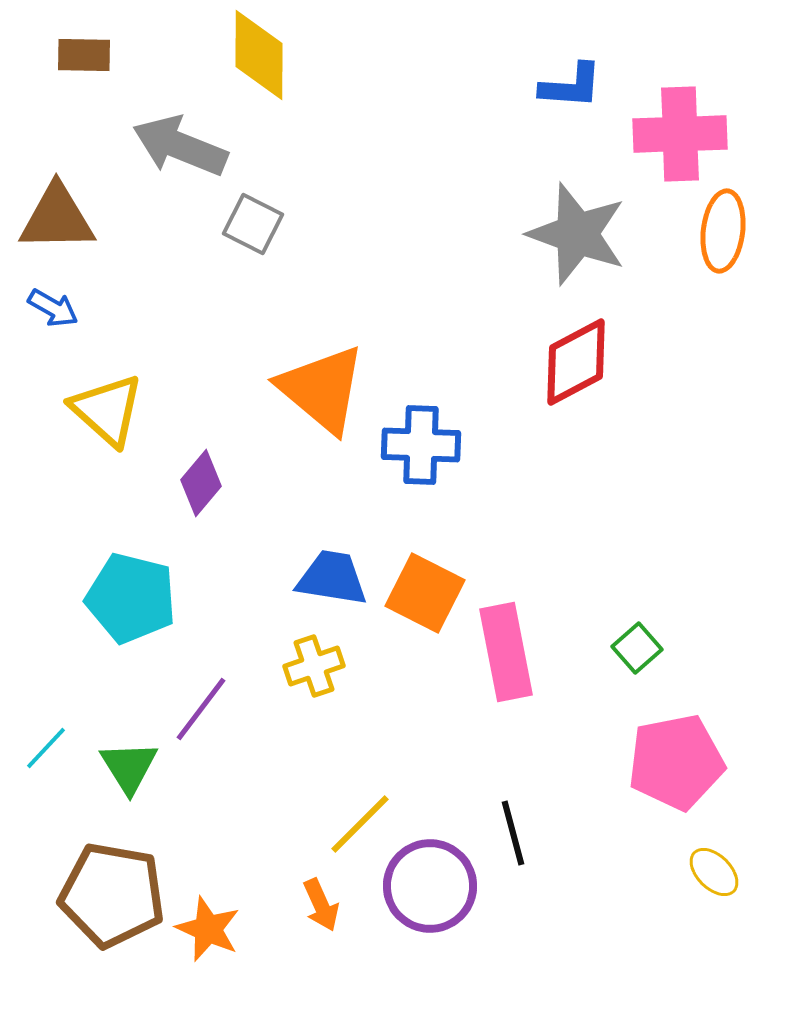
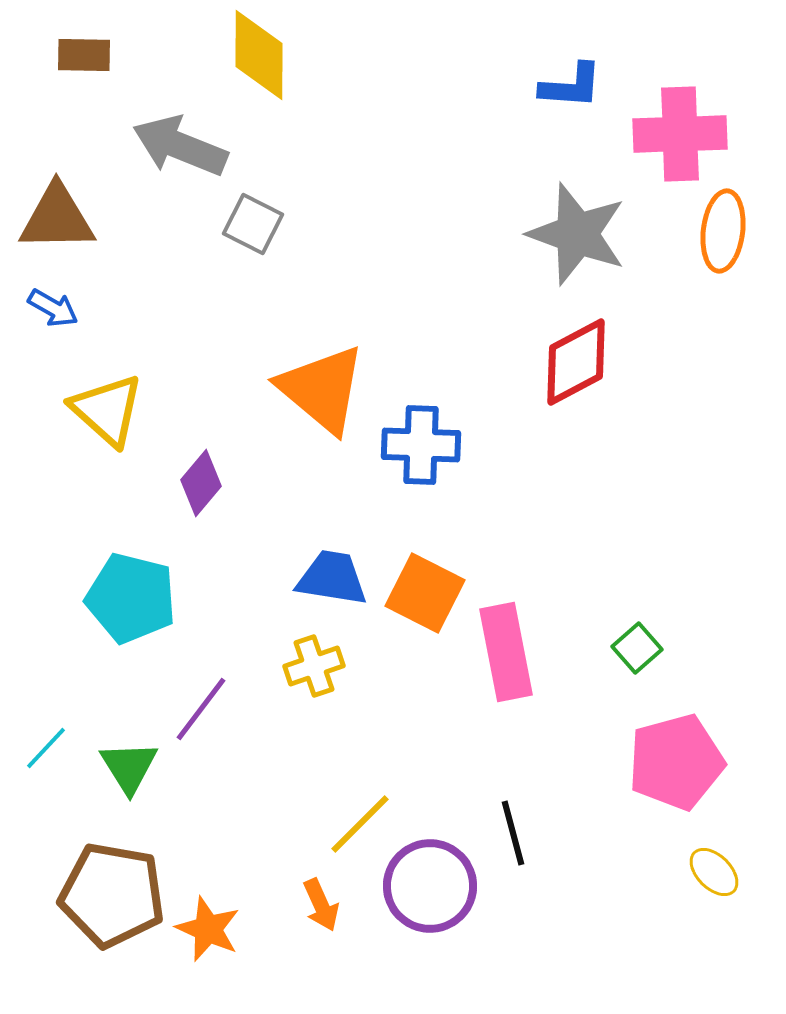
pink pentagon: rotated 4 degrees counterclockwise
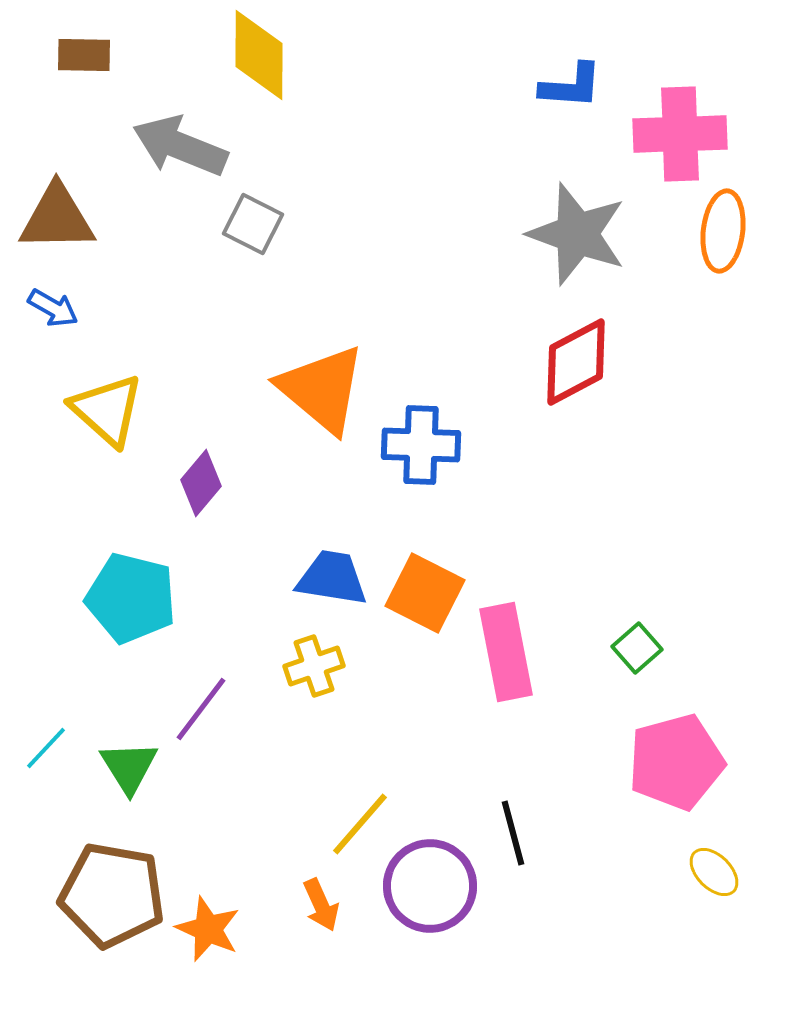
yellow line: rotated 4 degrees counterclockwise
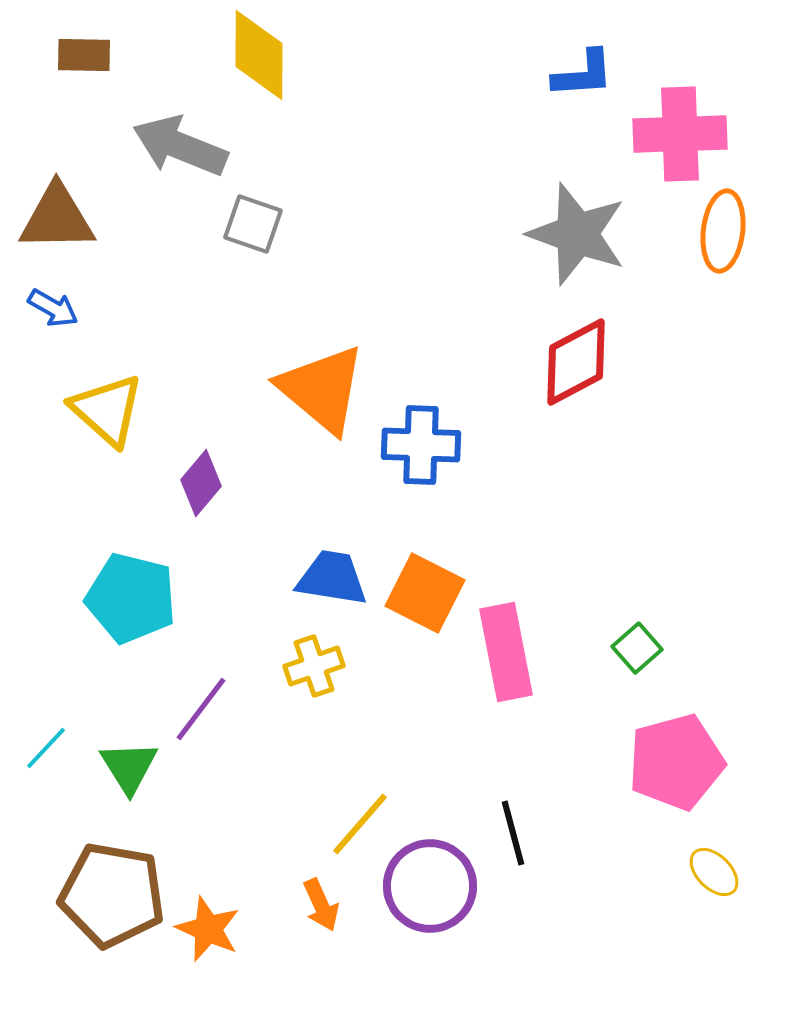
blue L-shape: moved 12 px right, 12 px up; rotated 8 degrees counterclockwise
gray square: rotated 8 degrees counterclockwise
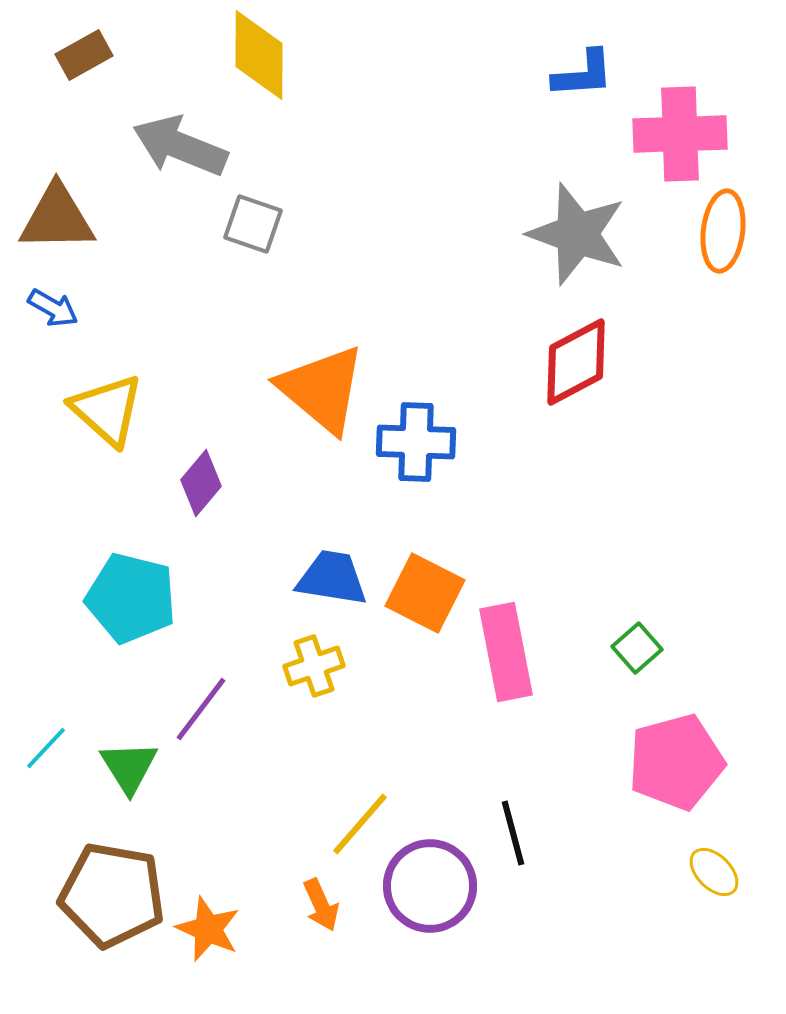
brown rectangle: rotated 30 degrees counterclockwise
blue cross: moved 5 px left, 3 px up
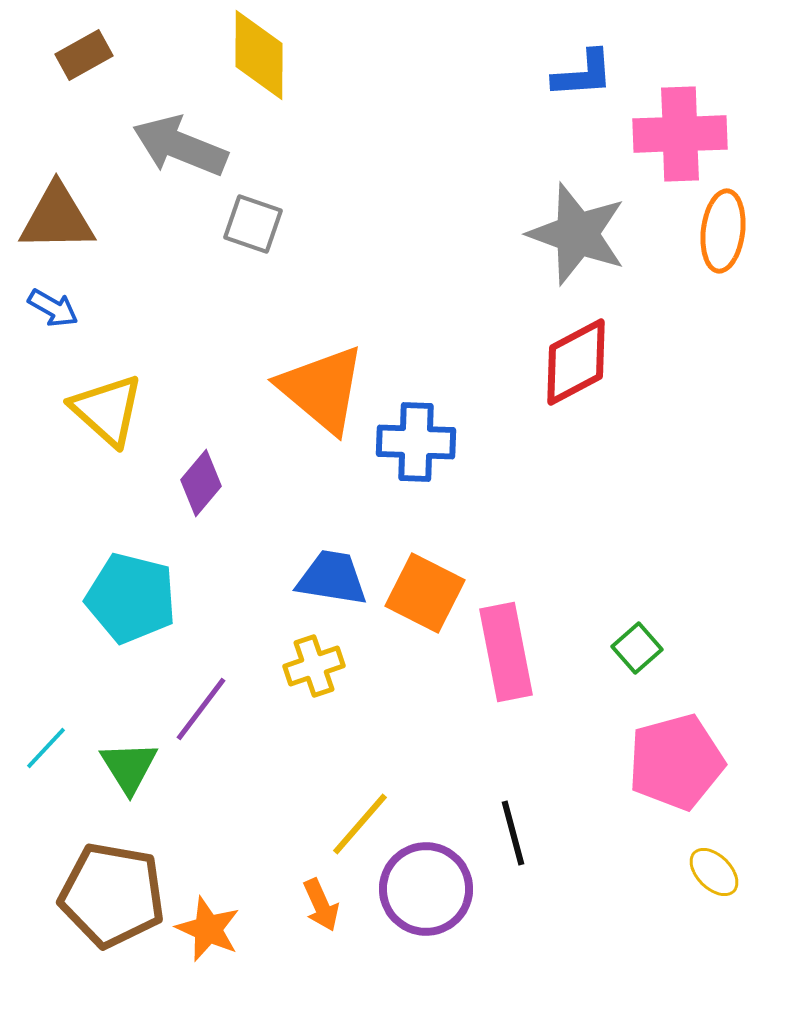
purple circle: moved 4 px left, 3 px down
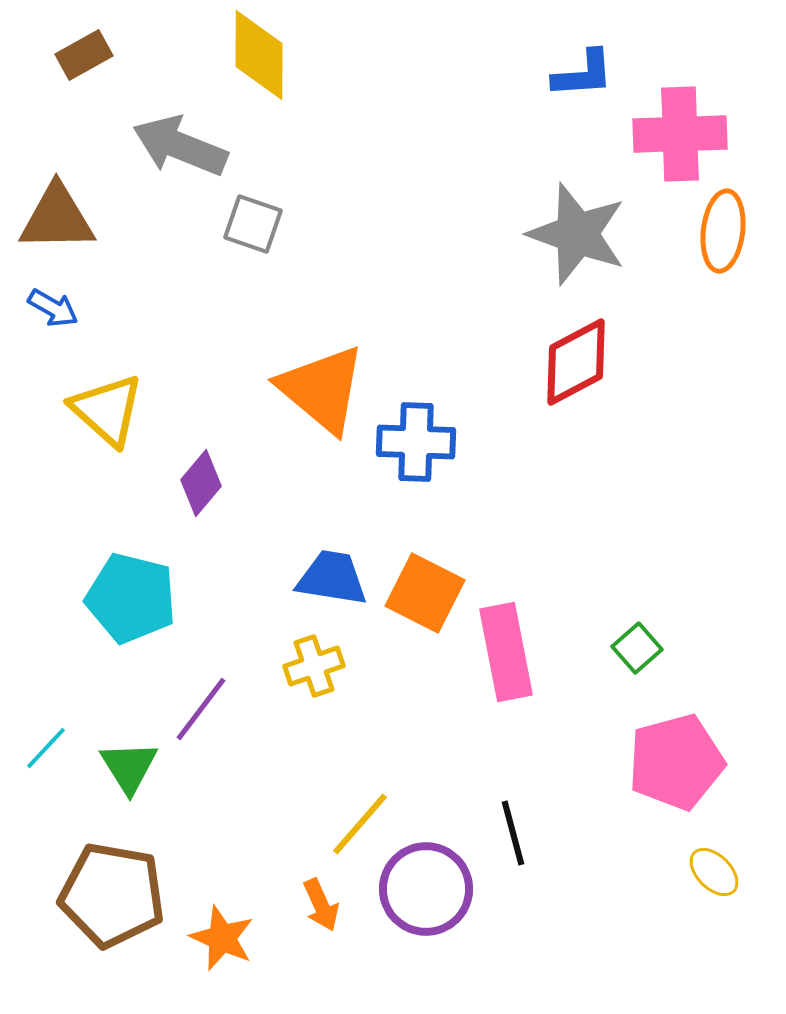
orange star: moved 14 px right, 9 px down
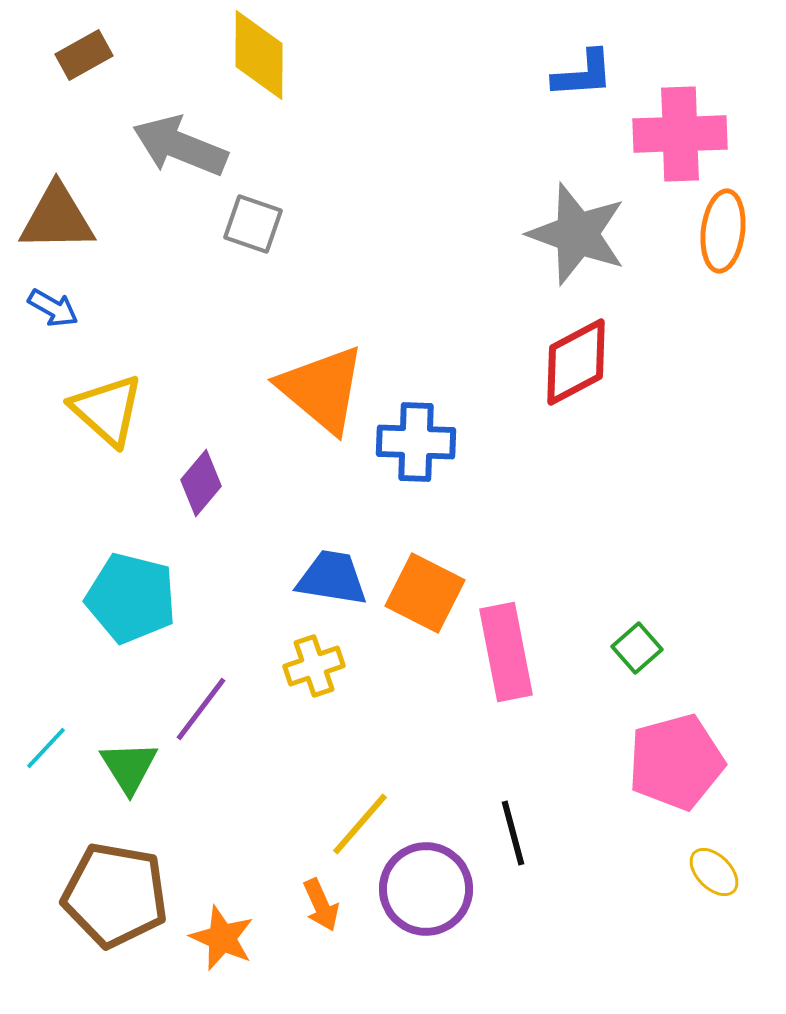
brown pentagon: moved 3 px right
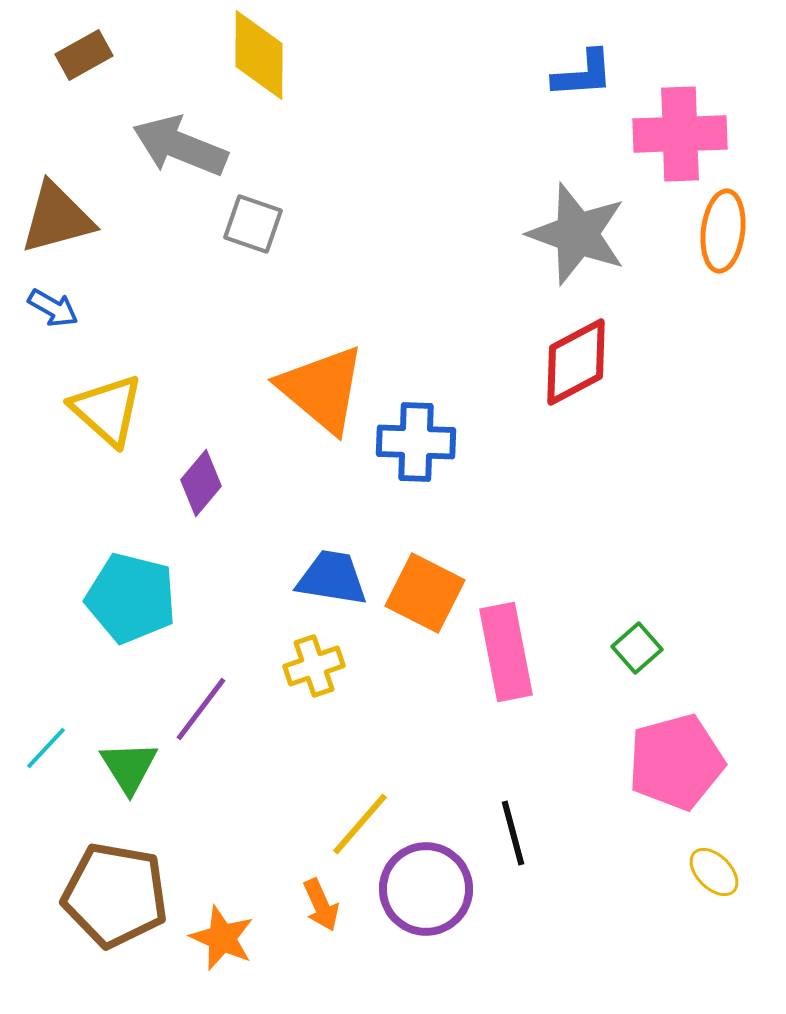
brown triangle: rotated 14 degrees counterclockwise
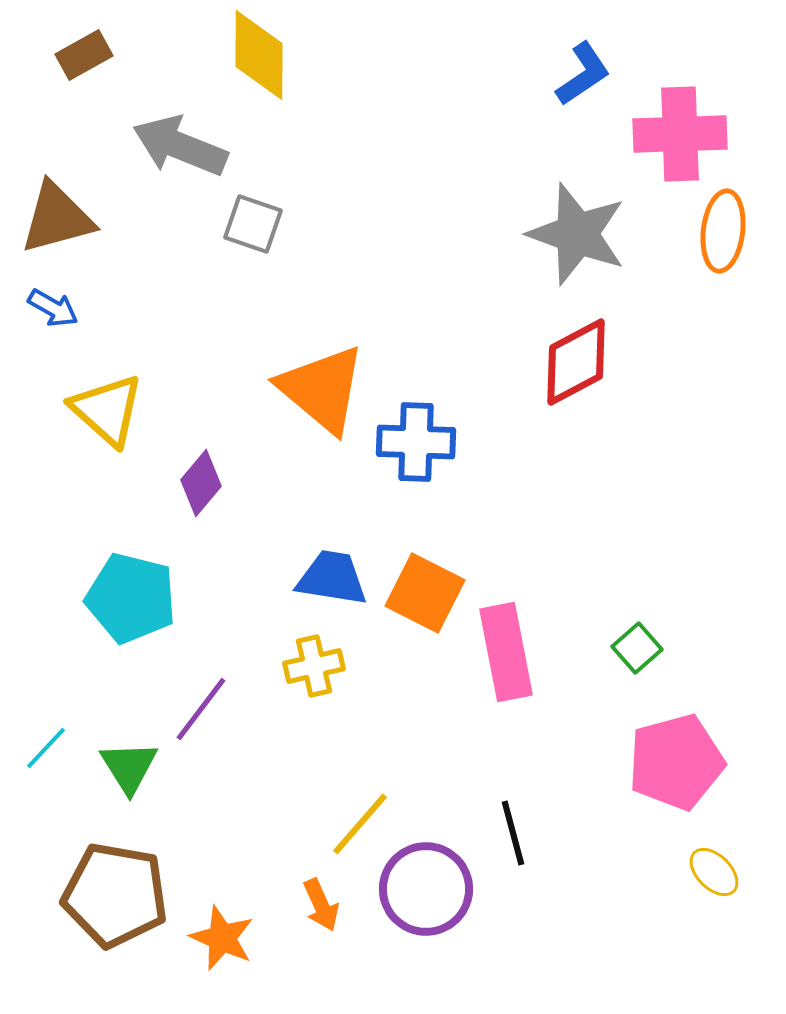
blue L-shape: rotated 30 degrees counterclockwise
yellow cross: rotated 6 degrees clockwise
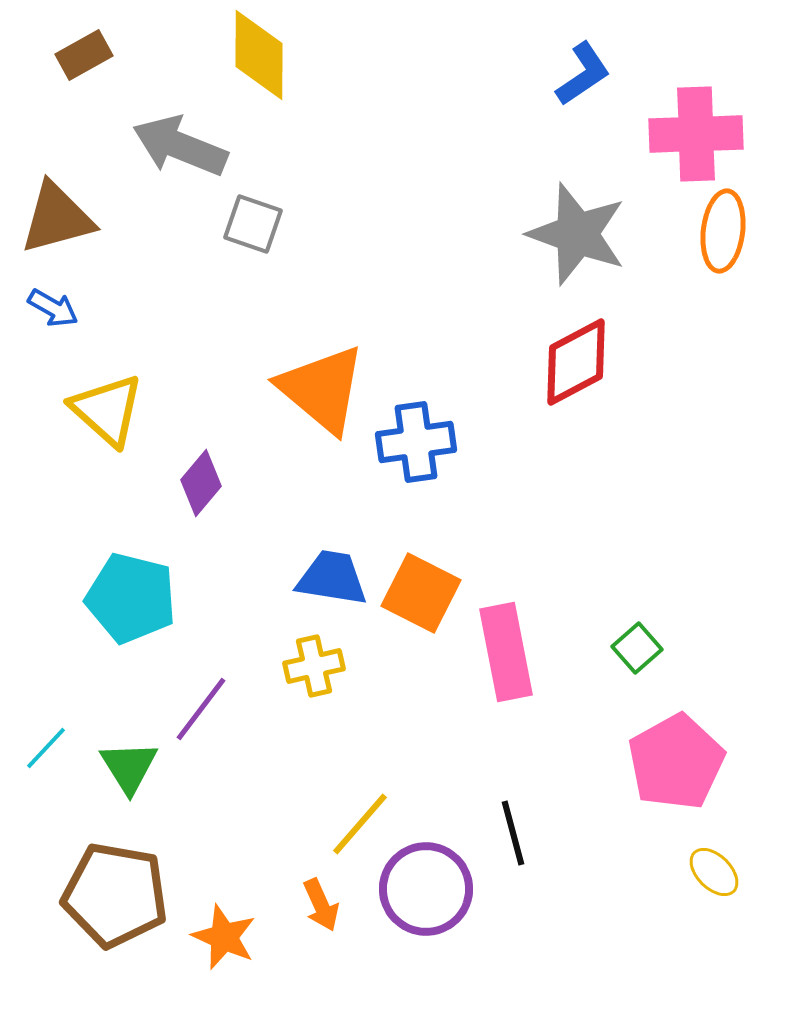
pink cross: moved 16 px right
blue cross: rotated 10 degrees counterclockwise
orange square: moved 4 px left
pink pentagon: rotated 14 degrees counterclockwise
orange star: moved 2 px right, 1 px up
